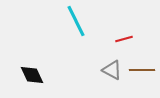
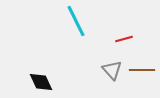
gray triangle: rotated 20 degrees clockwise
black diamond: moved 9 px right, 7 px down
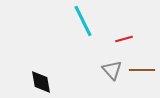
cyan line: moved 7 px right
black diamond: rotated 15 degrees clockwise
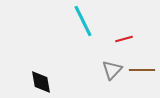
gray triangle: rotated 25 degrees clockwise
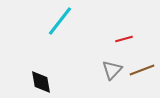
cyan line: moved 23 px left; rotated 64 degrees clockwise
brown line: rotated 20 degrees counterclockwise
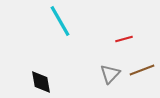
cyan line: rotated 68 degrees counterclockwise
gray triangle: moved 2 px left, 4 px down
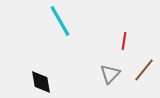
red line: moved 2 px down; rotated 66 degrees counterclockwise
brown line: moved 2 px right; rotated 30 degrees counterclockwise
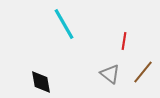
cyan line: moved 4 px right, 3 px down
brown line: moved 1 px left, 2 px down
gray triangle: rotated 35 degrees counterclockwise
